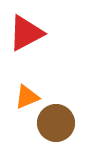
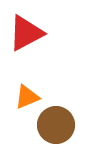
brown circle: moved 2 px down
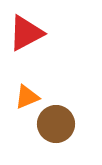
brown circle: moved 1 px up
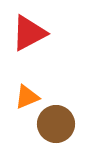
red triangle: moved 3 px right
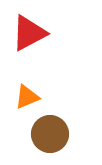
brown circle: moved 6 px left, 10 px down
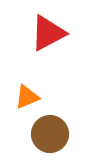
red triangle: moved 19 px right
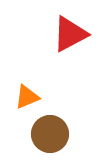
red triangle: moved 22 px right, 1 px down
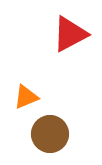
orange triangle: moved 1 px left
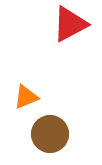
red triangle: moved 10 px up
